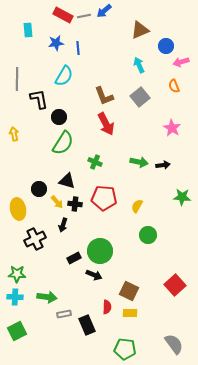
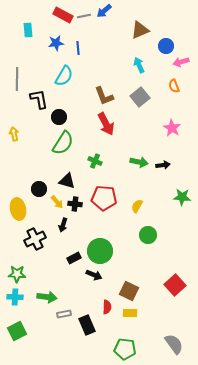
green cross at (95, 162): moved 1 px up
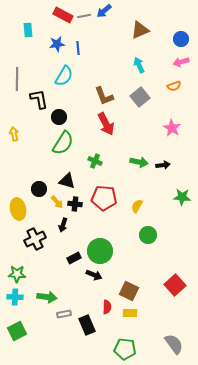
blue star at (56, 43): moved 1 px right, 1 px down
blue circle at (166, 46): moved 15 px right, 7 px up
orange semicircle at (174, 86): rotated 88 degrees counterclockwise
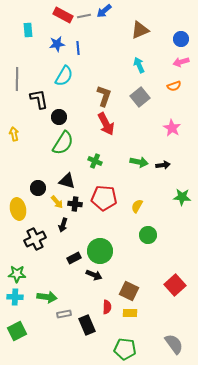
brown L-shape at (104, 96): rotated 140 degrees counterclockwise
black circle at (39, 189): moved 1 px left, 1 px up
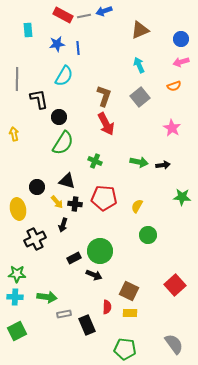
blue arrow at (104, 11): rotated 21 degrees clockwise
black circle at (38, 188): moved 1 px left, 1 px up
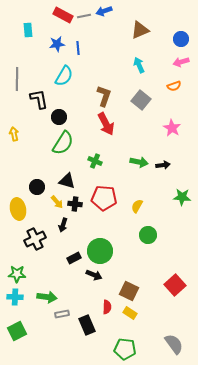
gray square at (140, 97): moved 1 px right, 3 px down; rotated 12 degrees counterclockwise
yellow rectangle at (130, 313): rotated 32 degrees clockwise
gray rectangle at (64, 314): moved 2 px left
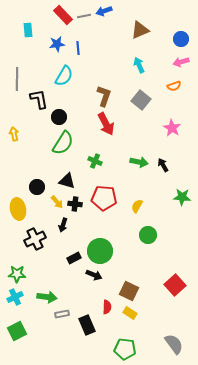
red rectangle at (63, 15): rotated 18 degrees clockwise
black arrow at (163, 165): rotated 112 degrees counterclockwise
cyan cross at (15, 297): rotated 28 degrees counterclockwise
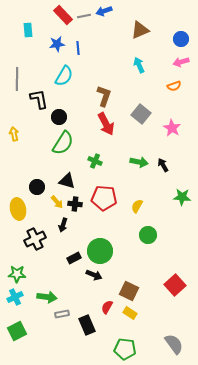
gray square at (141, 100): moved 14 px down
red semicircle at (107, 307): rotated 152 degrees counterclockwise
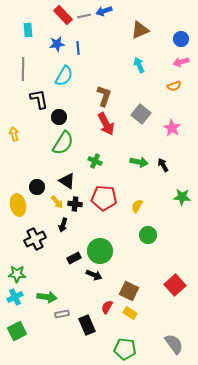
gray line at (17, 79): moved 6 px right, 10 px up
black triangle at (67, 181): rotated 18 degrees clockwise
yellow ellipse at (18, 209): moved 4 px up
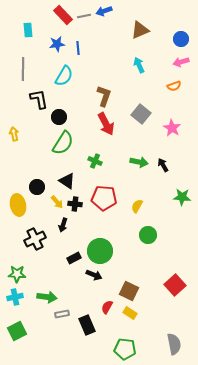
cyan cross at (15, 297): rotated 14 degrees clockwise
gray semicircle at (174, 344): rotated 25 degrees clockwise
